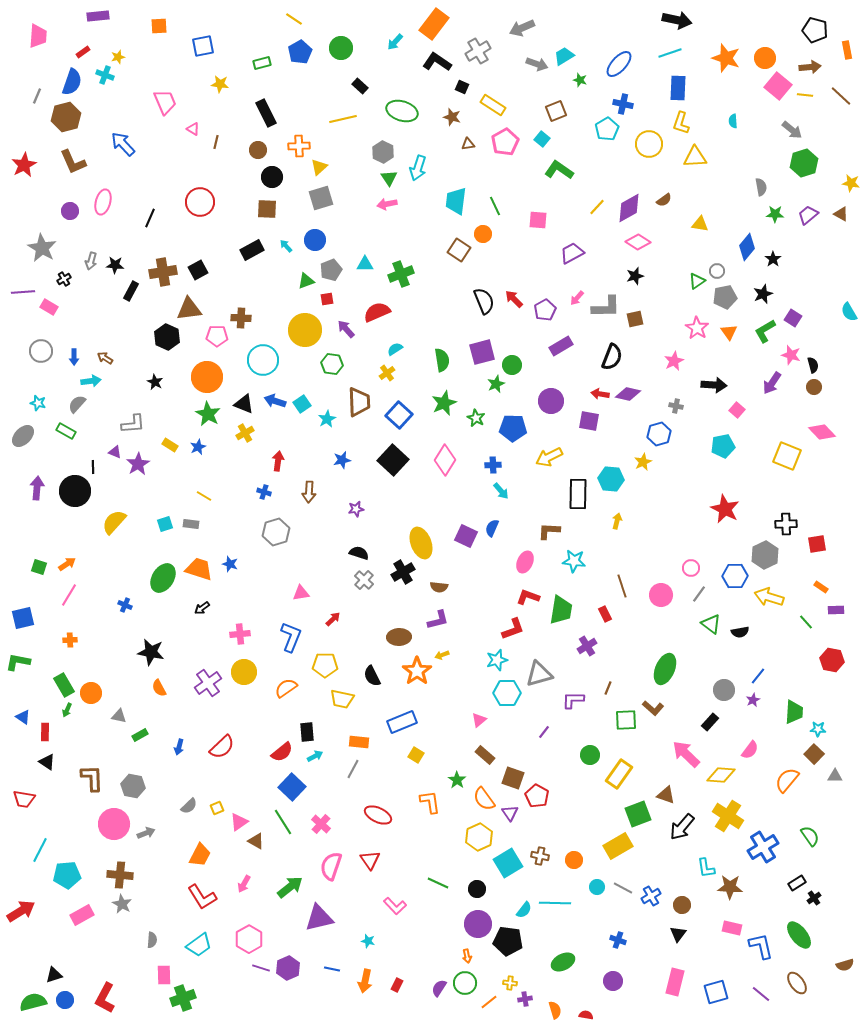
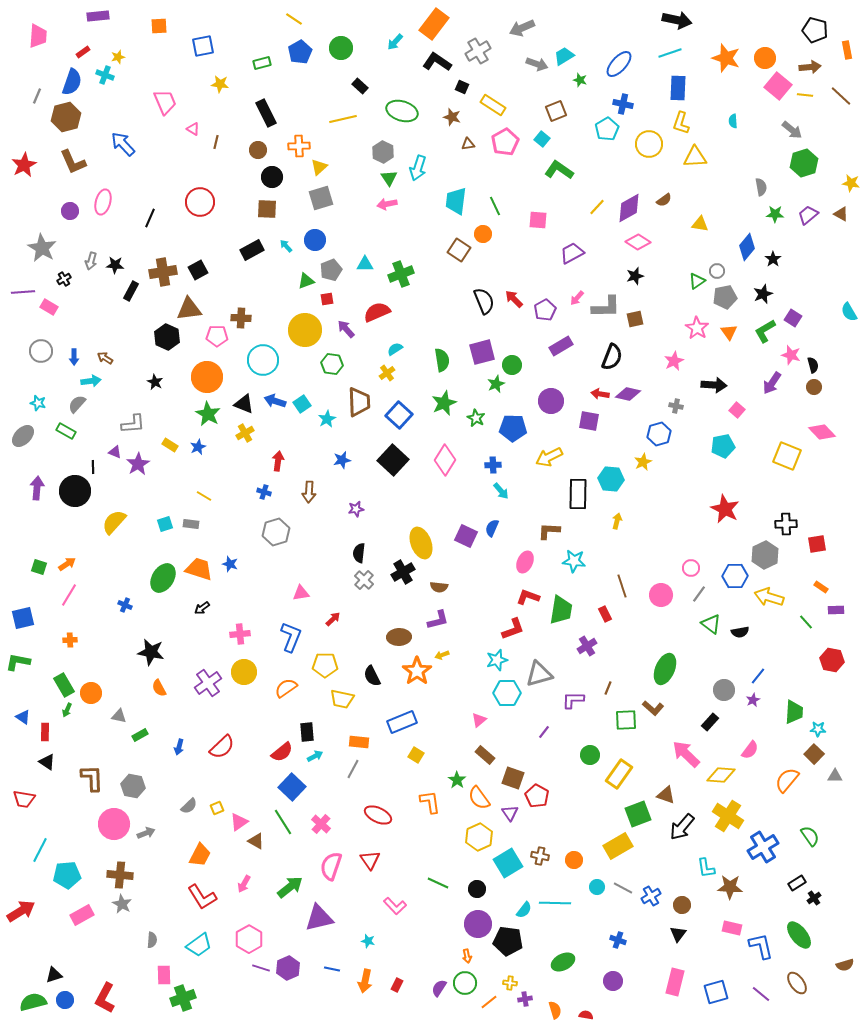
black semicircle at (359, 553): rotated 102 degrees counterclockwise
orange semicircle at (484, 799): moved 5 px left, 1 px up
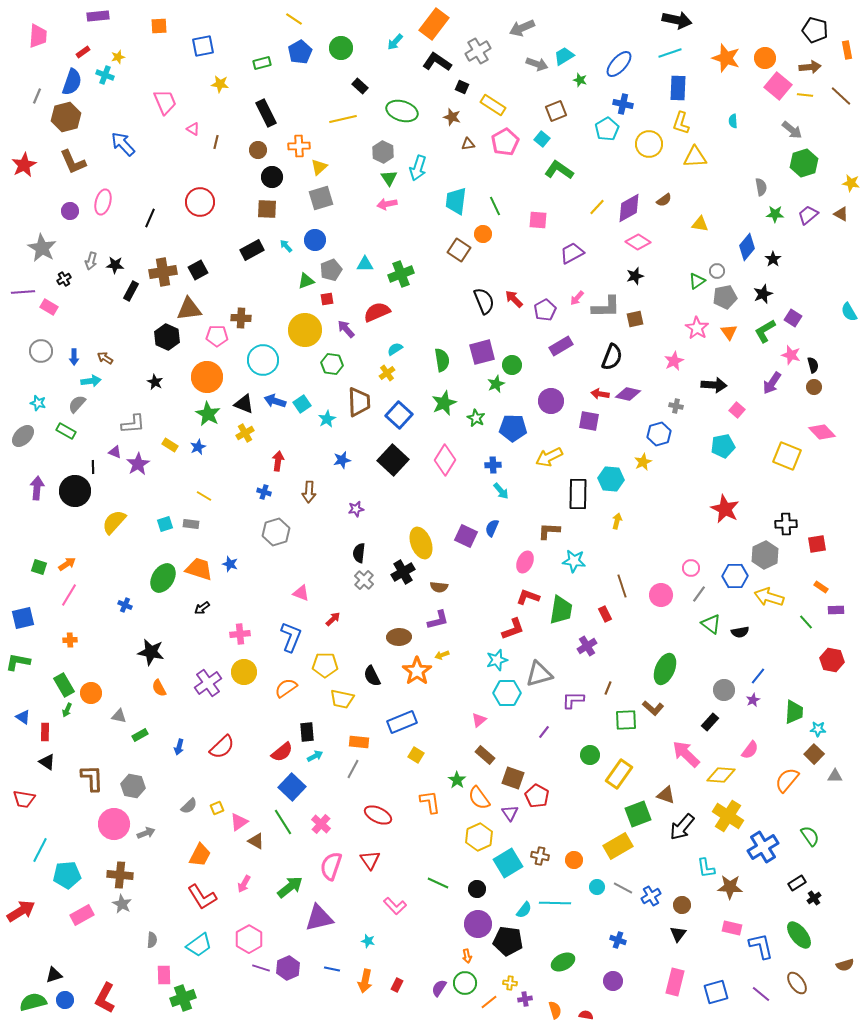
pink triangle at (301, 593): rotated 30 degrees clockwise
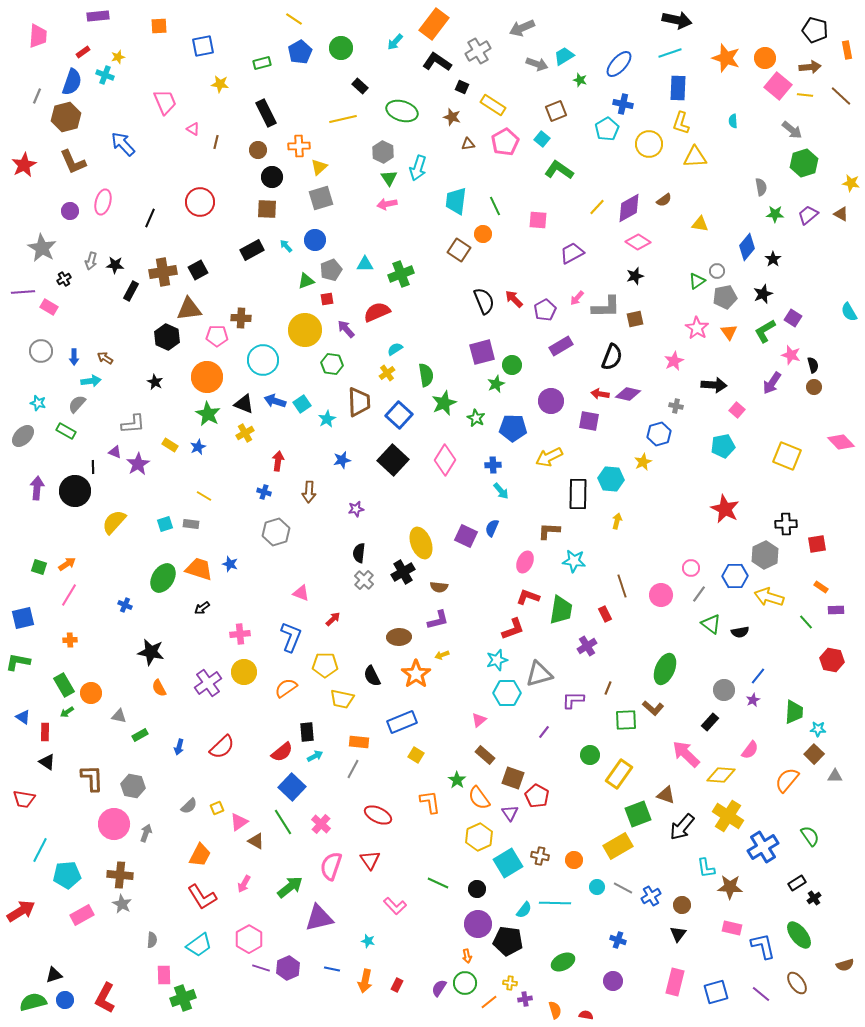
green semicircle at (442, 360): moved 16 px left, 15 px down
pink diamond at (822, 432): moved 19 px right, 10 px down
orange star at (417, 671): moved 1 px left, 3 px down
green arrow at (67, 710): moved 2 px down; rotated 32 degrees clockwise
gray arrow at (146, 833): rotated 48 degrees counterclockwise
blue L-shape at (761, 946): moved 2 px right
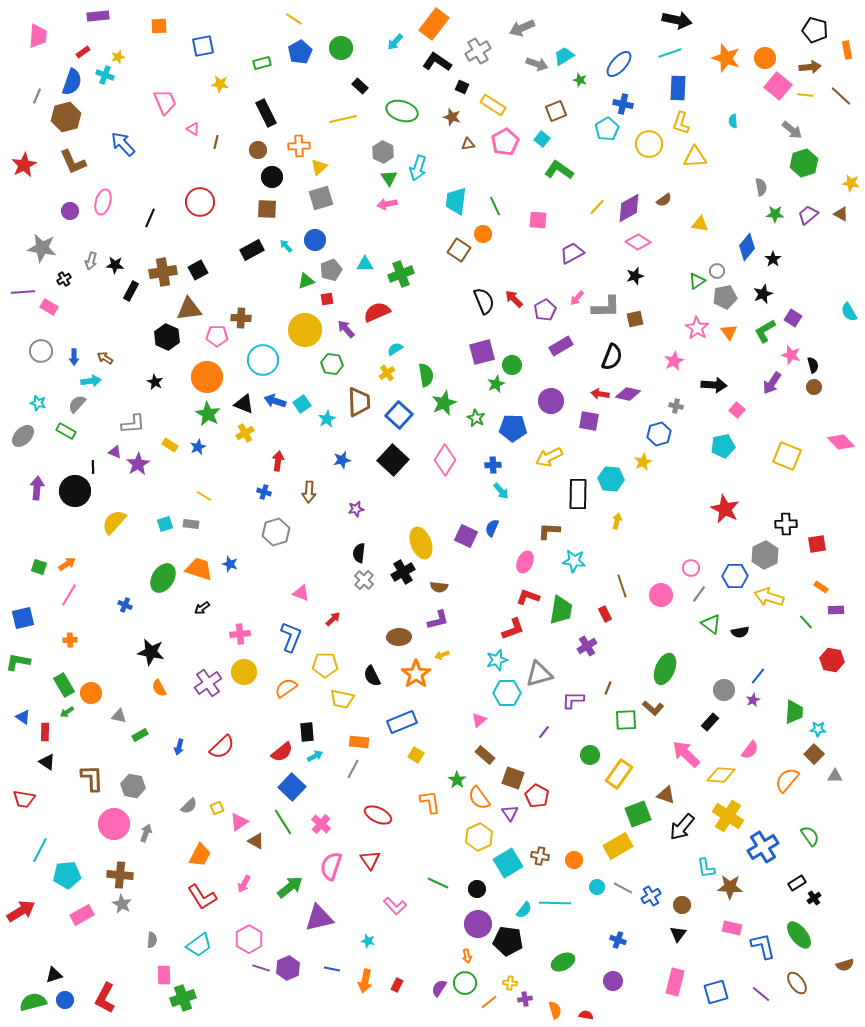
gray star at (42, 248): rotated 20 degrees counterclockwise
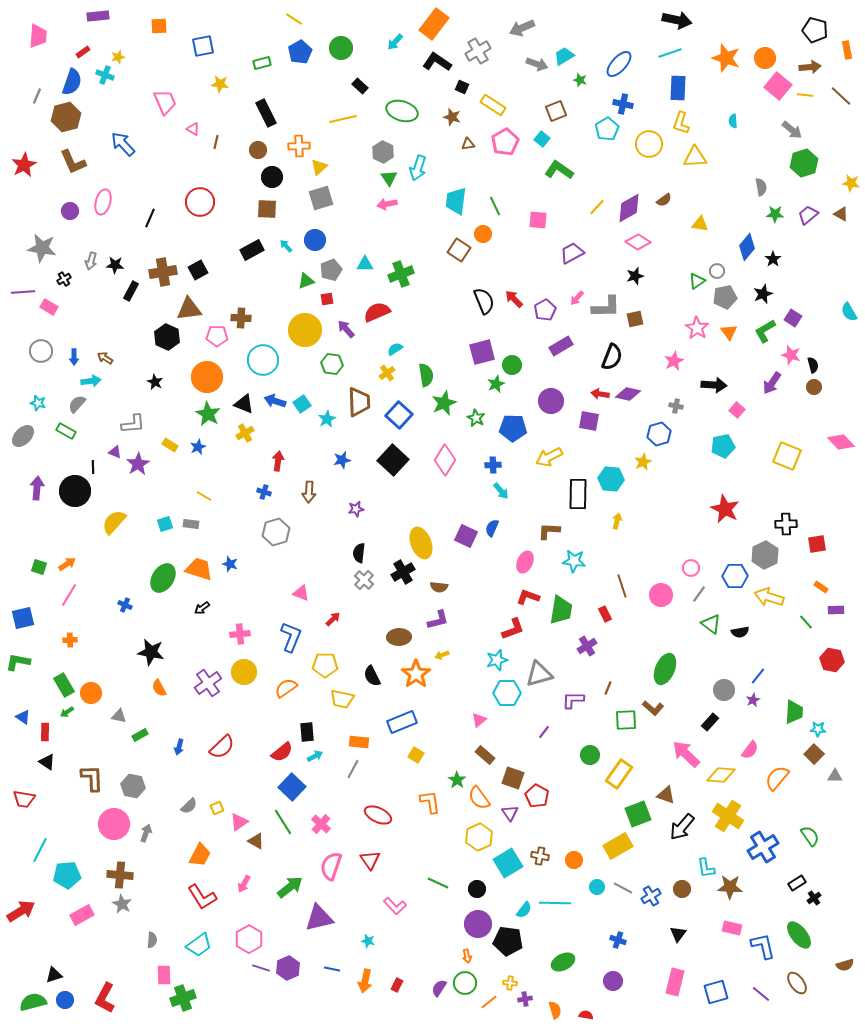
orange semicircle at (787, 780): moved 10 px left, 2 px up
brown circle at (682, 905): moved 16 px up
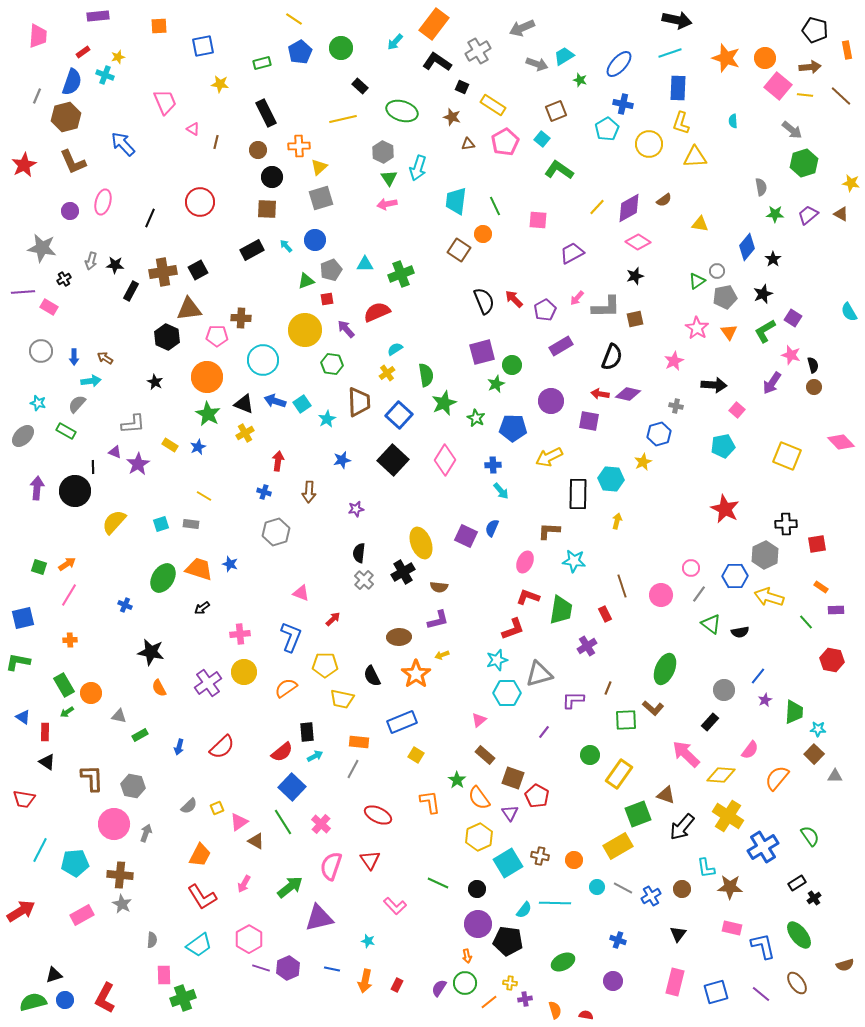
cyan square at (165, 524): moved 4 px left
purple star at (753, 700): moved 12 px right
cyan pentagon at (67, 875): moved 8 px right, 12 px up
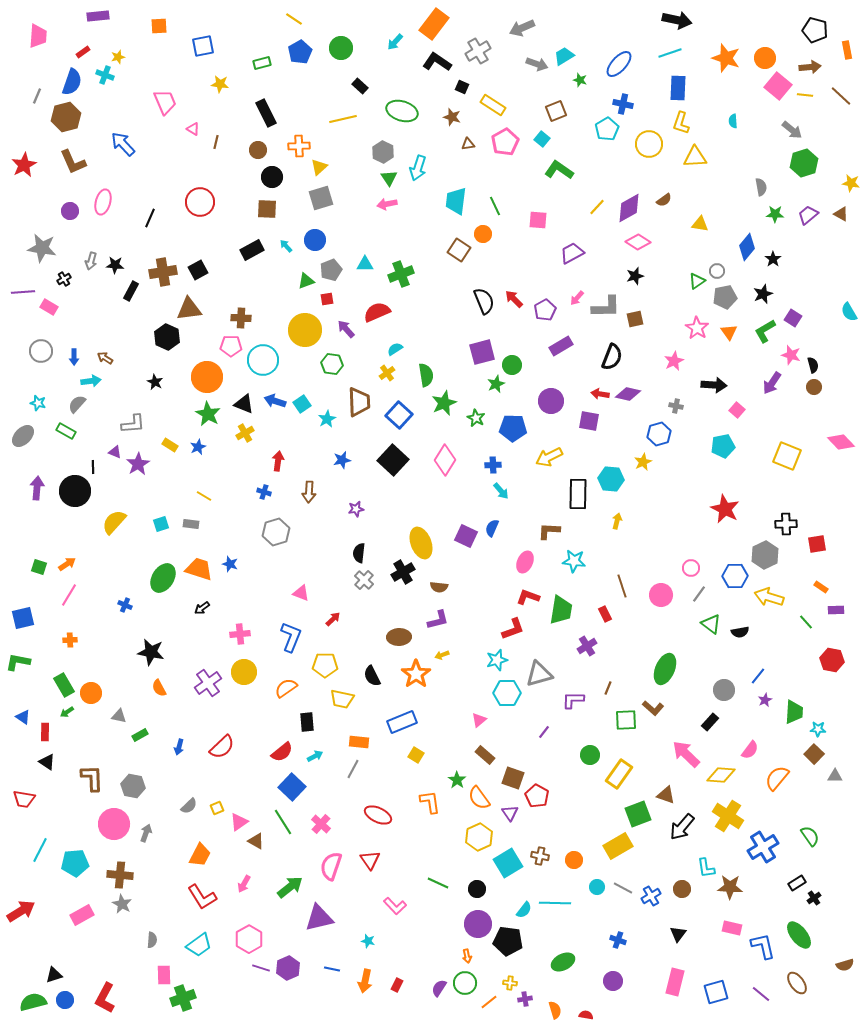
pink pentagon at (217, 336): moved 14 px right, 10 px down
black rectangle at (307, 732): moved 10 px up
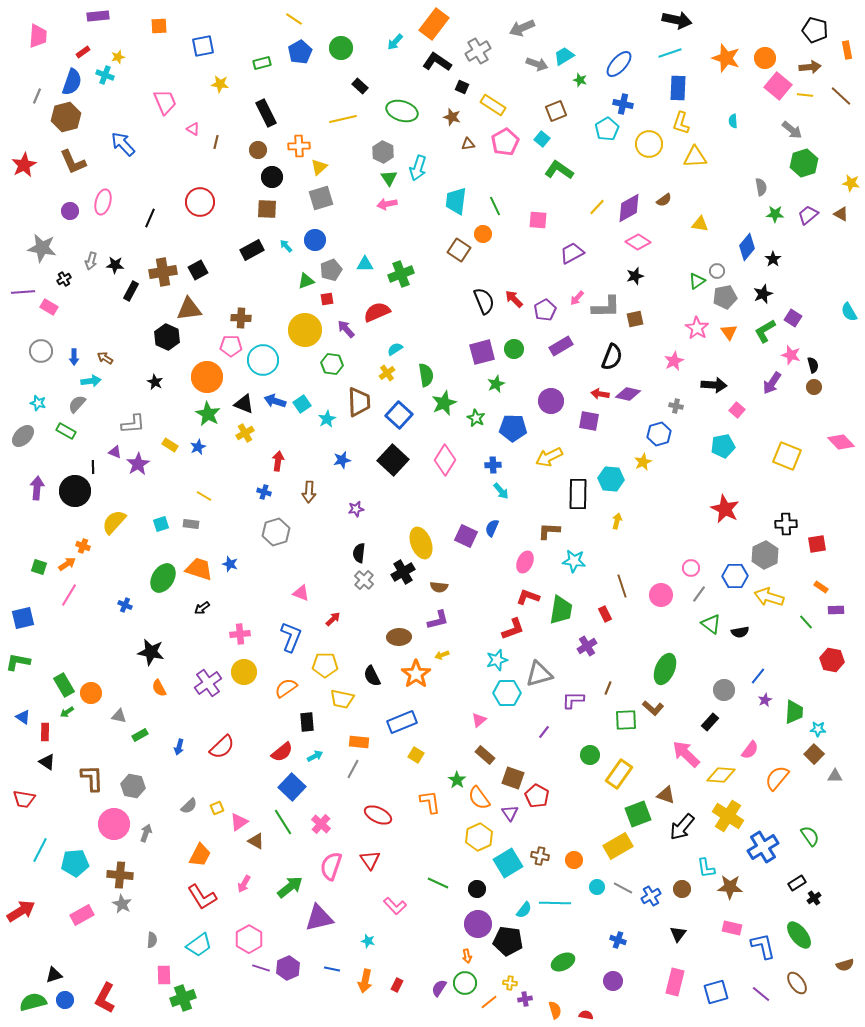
green circle at (512, 365): moved 2 px right, 16 px up
orange cross at (70, 640): moved 13 px right, 94 px up; rotated 24 degrees clockwise
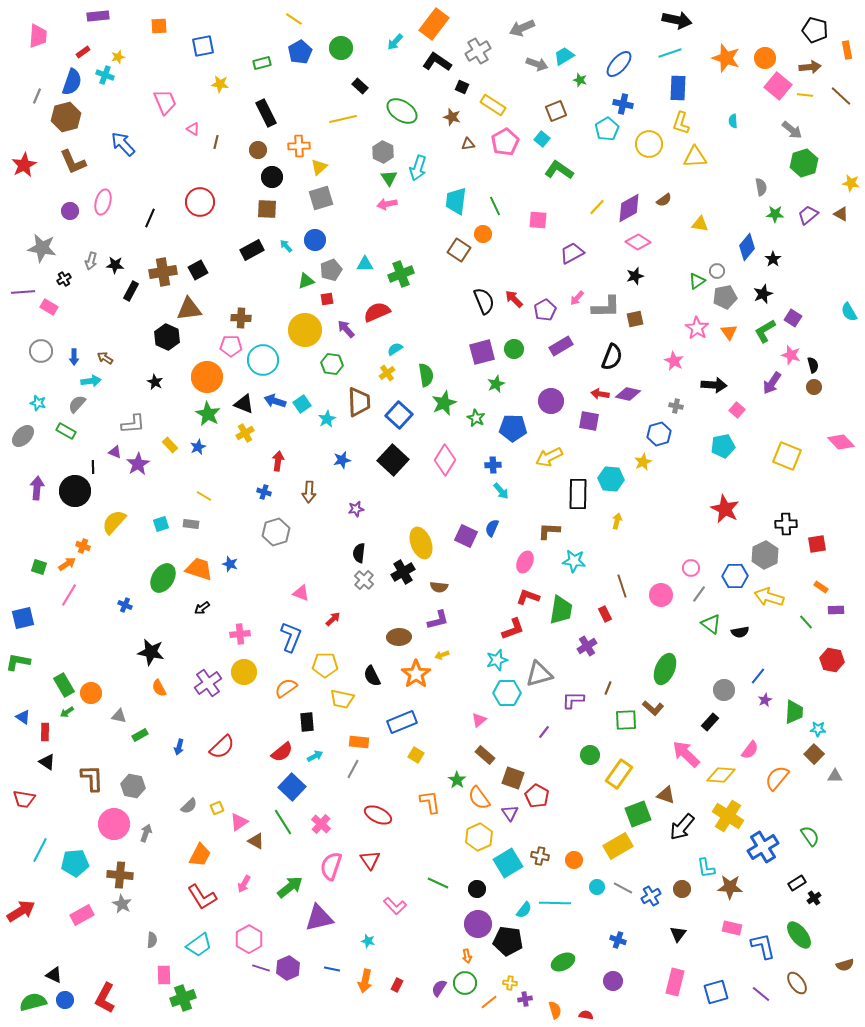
green ellipse at (402, 111): rotated 16 degrees clockwise
pink star at (674, 361): rotated 18 degrees counterclockwise
yellow rectangle at (170, 445): rotated 14 degrees clockwise
black triangle at (54, 975): rotated 42 degrees clockwise
